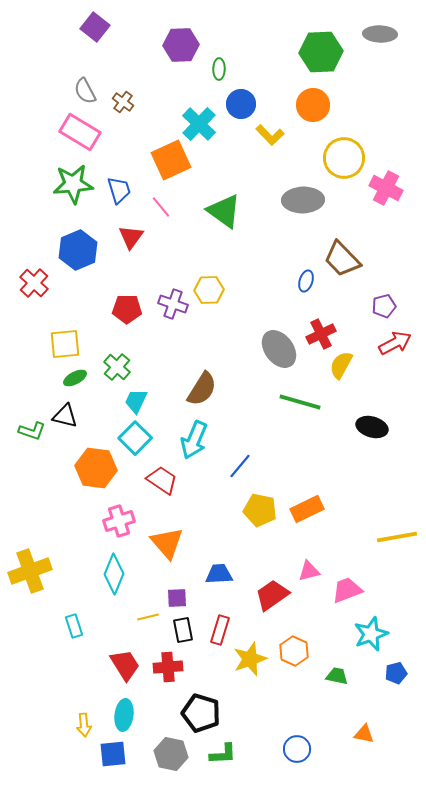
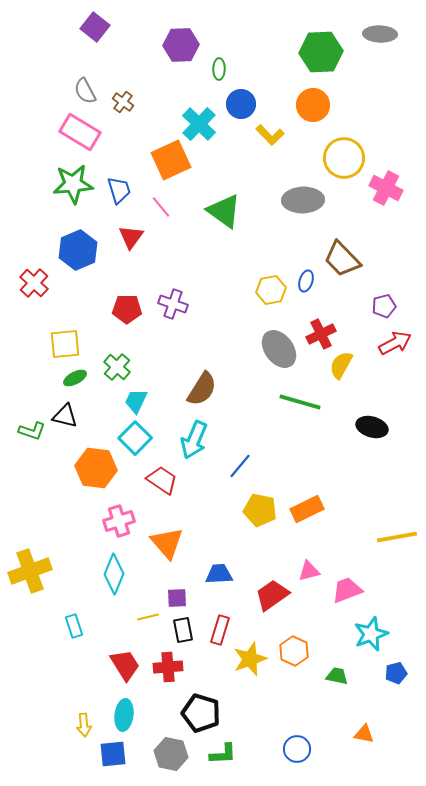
yellow hexagon at (209, 290): moved 62 px right; rotated 8 degrees counterclockwise
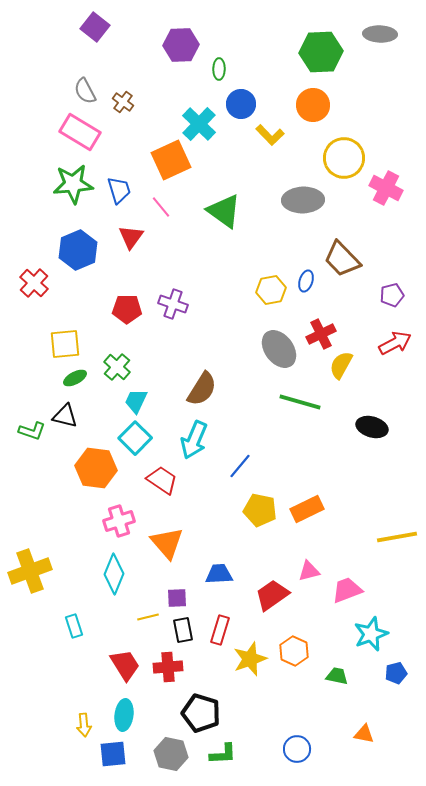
purple pentagon at (384, 306): moved 8 px right, 11 px up
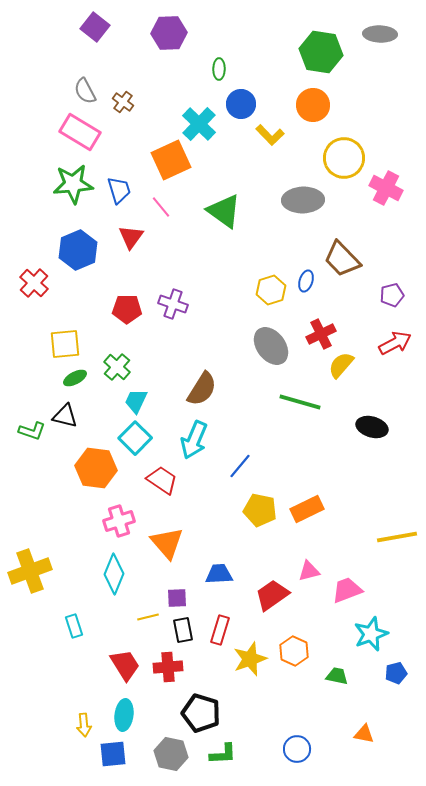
purple hexagon at (181, 45): moved 12 px left, 12 px up
green hexagon at (321, 52): rotated 12 degrees clockwise
yellow hexagon at (271, 290): rotated 8 degrees counterclockwise
gray ellipse at (279, 349): moved 8 px left, 3 px up
yellow semicircle at (341, 365): rotated 12 degrees clockwise
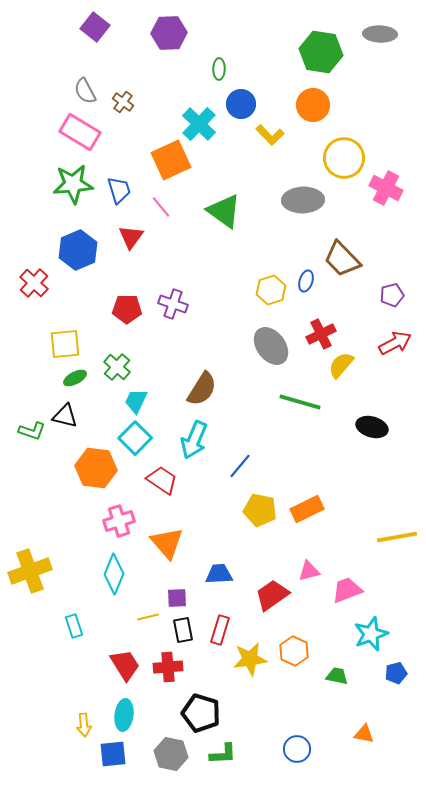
yellow star at (250, 659): rotated 12 degrees clockwise
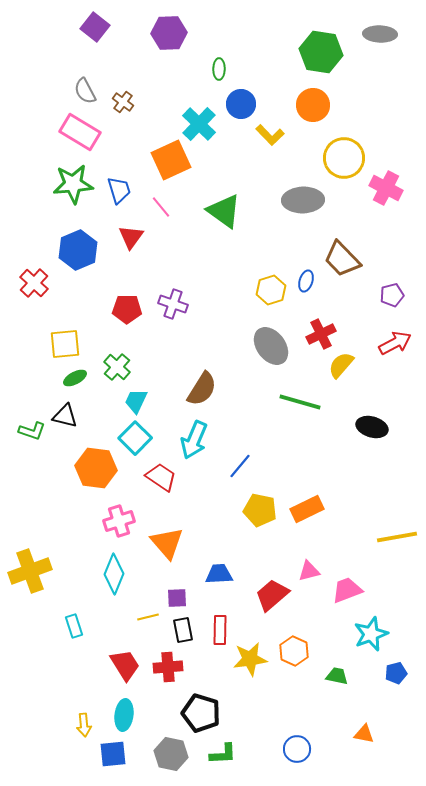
red trapezoid at (162, 480): moved 1 px left, 3 px up
red trapezoid at (272, 595): rotated 6 degrees counterclockwise
red rectangle at (220, 630): rotated 16 degrees counterclockwise
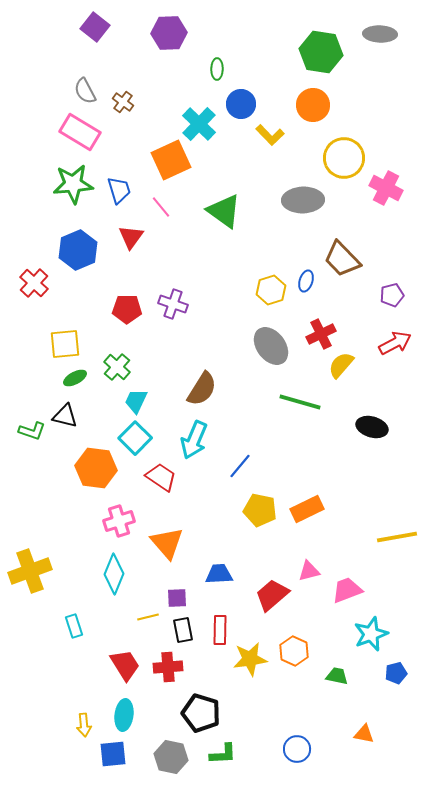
green ellipse at (219, 69): moved 2 px left
gray hexagon at (171, 754): moved 3 px down
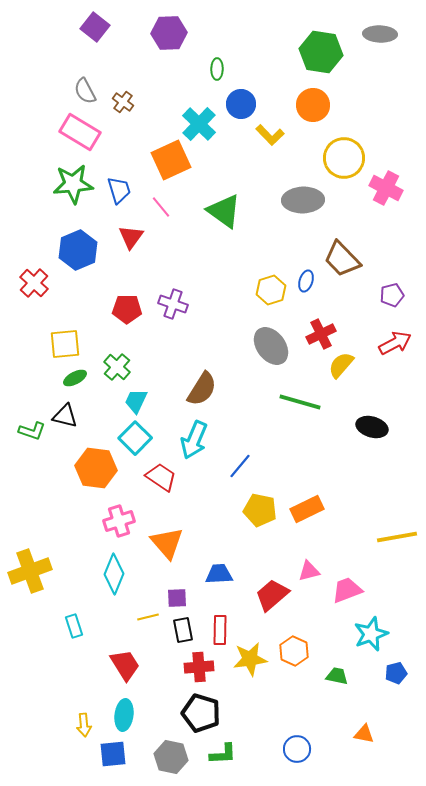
red cross at (168, 667): moved 31 px right
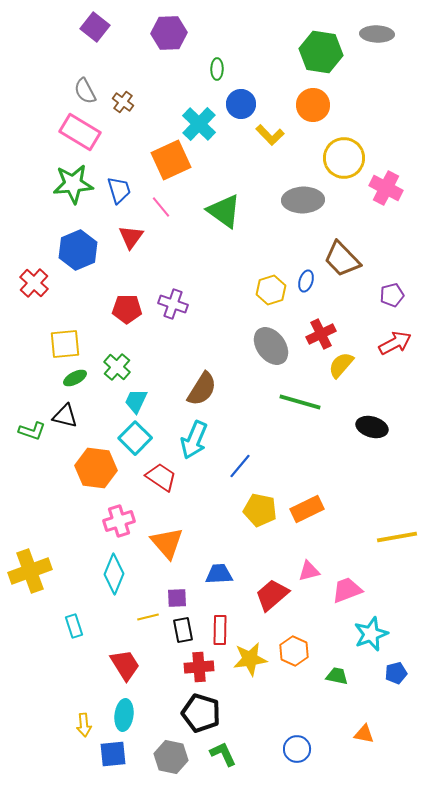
gray ellipse at (380, 34): moved 3 px left
green L-shape at (223, 754): rotated 112 degrees counterclockwise
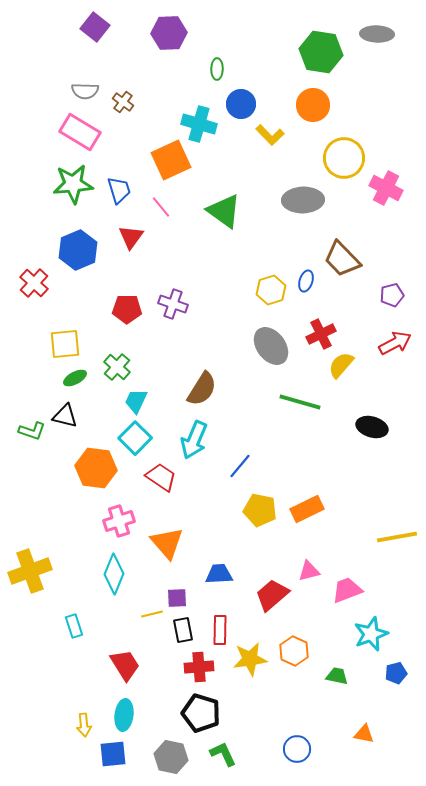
gray semicircle at (85, 91): rotated 60 degrees counterclockwise
cyan cross at (199, 124): rotated 28 degrees counterclockwise
yellow line at (148, 617): moved 4 px right, 3 px up
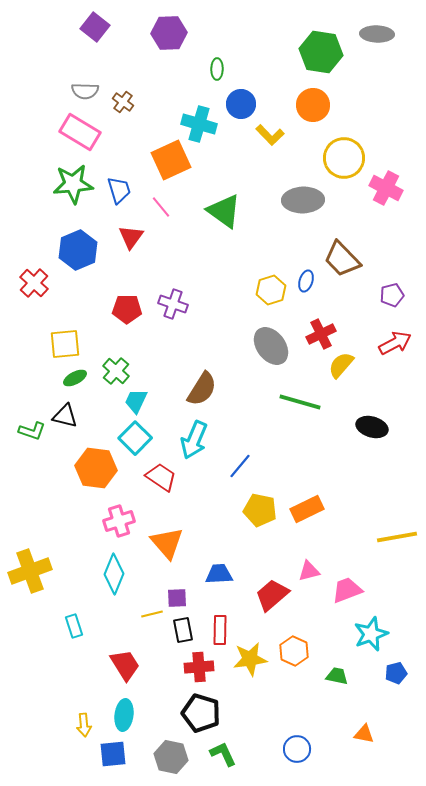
green cross at (117, 367): moved 1 px left, 4 px down
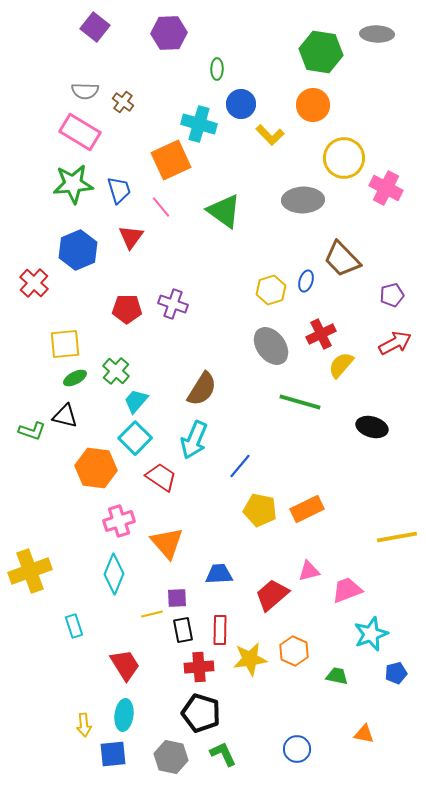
cyan trapezoid at (136, 401): rotated 16 degrees clockwise
